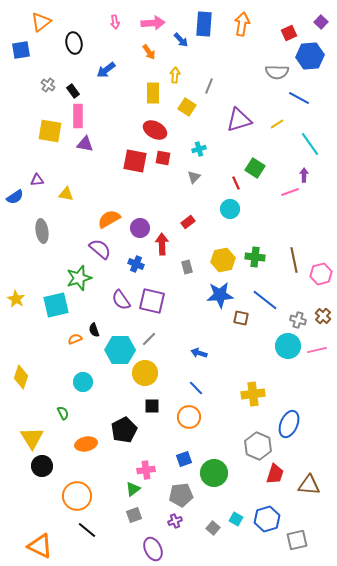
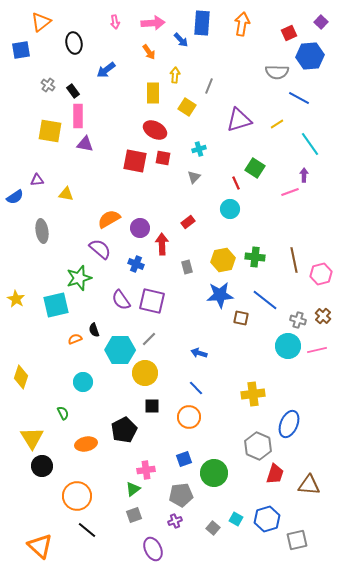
blue rectangle at (204, 24): moved 2 px left, 1 px up
orange triangle at (40, 546): rotated 16 degrees clockwise
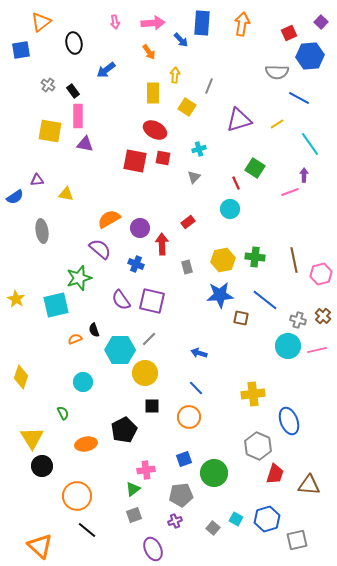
blue ellipse at (289, 424): moved 3 px up; rotated 44 degrees counterclockwise
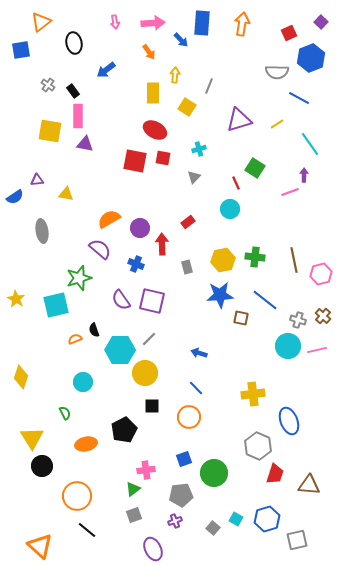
blue hexagon at (310, 56): moved 1 px right, 2 px down; rotated 16 degrees counterclockwise
green semicircle at (63, 413): moved 2 px right
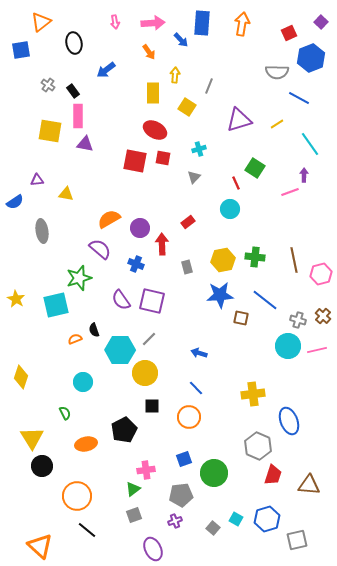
blue semicircle at (15, 197): moved 5 px down
red trapezoid at (275, 474): moved 2 px left, 1 px down
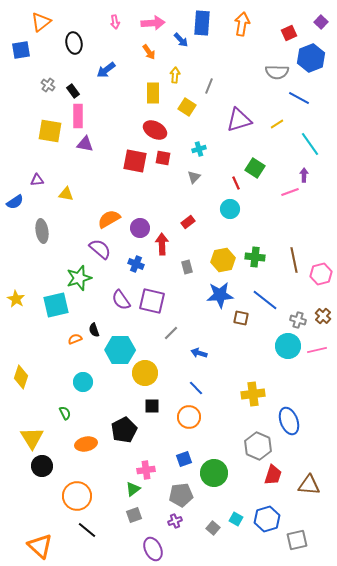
gray line at (149, 339): moved 22 px right, 6 px up
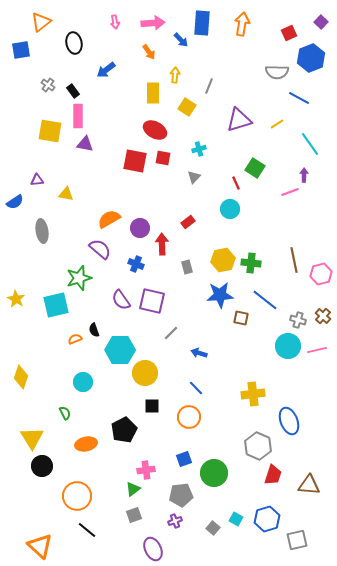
green cross at (255, 257): moved 4 px left, 6 px down
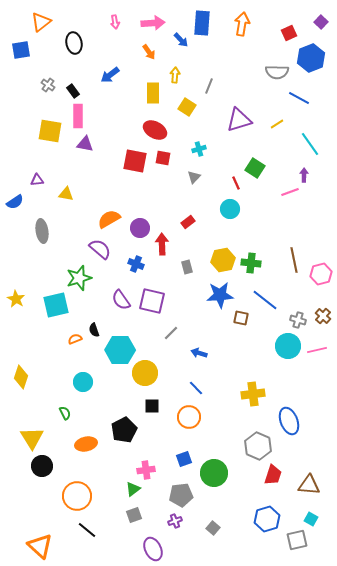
blue arrow at (106, 70): moved 4 px right, 5 px down
cyan square at (236, 519): moved 75 px right
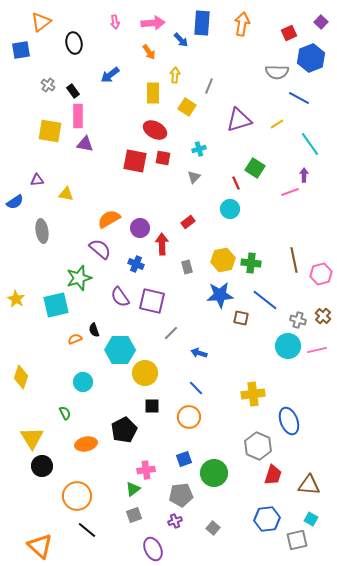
purple semicircle at (121, 300): moved 1 px left, 3 px up
blue hexagon at (267, 519): rotated 10 degrees clockwise
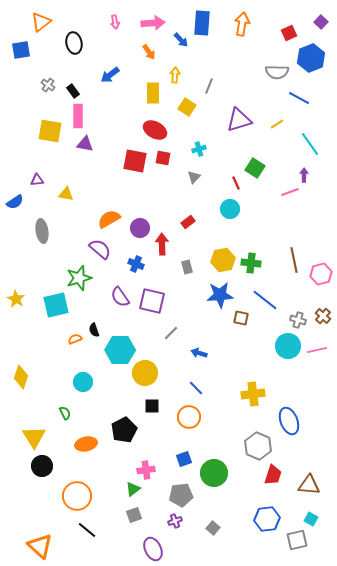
yellow triangle at (32, 438): moved 2 px right, 1 px up
